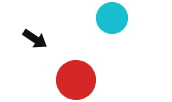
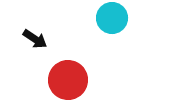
red circle: moved 8 px left
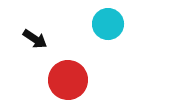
cyan circle: moved 4 px left, 6 px down
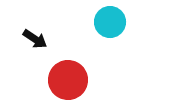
cyan circle: moved 2 px right, 2 px up
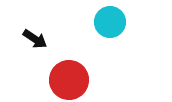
red circle: moved 1 px right
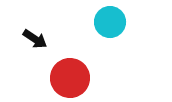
red circle: moved 1 px right, 2 px up
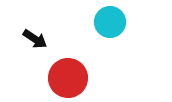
red circle: moved 2 px left
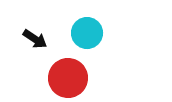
cyan circle: moved 23 px left, 11 px down
